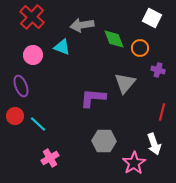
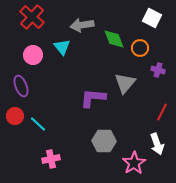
cyan triangle: rotated 30 degrees clockwise
red line: rotated 12 degrees clockwise
white arrow: moved 3 px right
pink cross: moved 1 px right, 1 px down; rotated 18 degrees clockwise
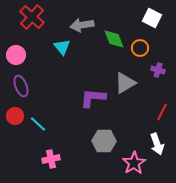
pink circle: moved 17 px left
gray triangle: rotated 20 degrees clockwise
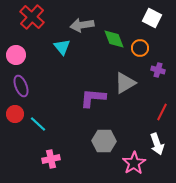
red circle: moved 2 px up
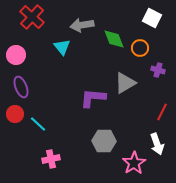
purple ellipse: moved 1 px down
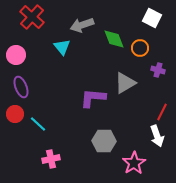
gray arrow: rotated 10 degrees counterclockwise
white arrow: moved 8 px up
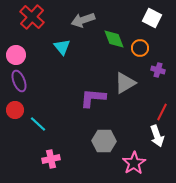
gray arrow: moved 1 px right, 5 px up
purple ellipse: moved 2 px left, 6 px up
red circle: moved 4 px up
